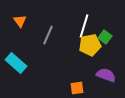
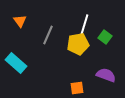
yellow pentagon: moved 12 px left, 1 px up
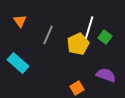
white line: moved 5 px right, 2 px down
yellow pentagon: rotated 15 degrees counterclockwise
cyan rectangle: moved 2 px right
orange square: rotated 24 degrees counterclockwise
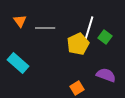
gray line: moved 3 px left, 7 px up; rotated 66 degrees clockwise
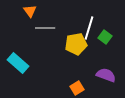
orange triangle: moved 10 px right, 10 px up
yellow pentagon: moved 2 px left; rotated 15 degrees clockwise
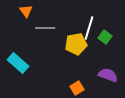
orange triangle: moved 4 px left
purple semicircle: moved 2 px right
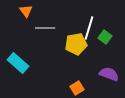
purple semicircle: moved 1 px right, 1 px up
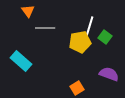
orange triangle: moved 2 px right
yellow pentagon: moved 4 px right, 2 px up
cyan rectangle: moved 3 px right, 2 px up
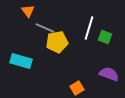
gray line: rotated 24 degrees clockwise
green square: rotated 16 degrees counterclockwise
yellow pentagon: moved 23 px left
cyan rectangle: rotated 25 degrees counterclockwise
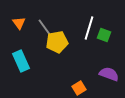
orange triangle: moved 9 px left, 12 px down
gray line: rotated 30 degrees clockwise
green square: moved 1 px left, 2 px up
cyan rectangle: rotated 50 degrees clockwise
orange square: moved 2 px right
